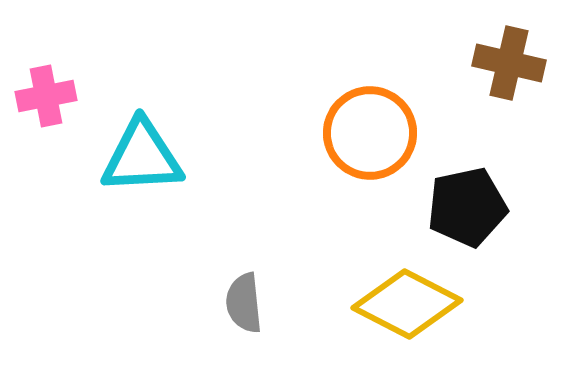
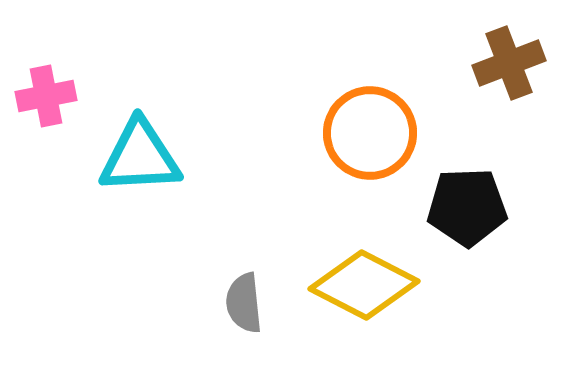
brown cross: rotated 34 degrees counterclockwise
cyan triangle: moved 2 px left
black pentagon: rotated 10 degrees clockwise
yellow diamond: moved 43 px left, 19 px up
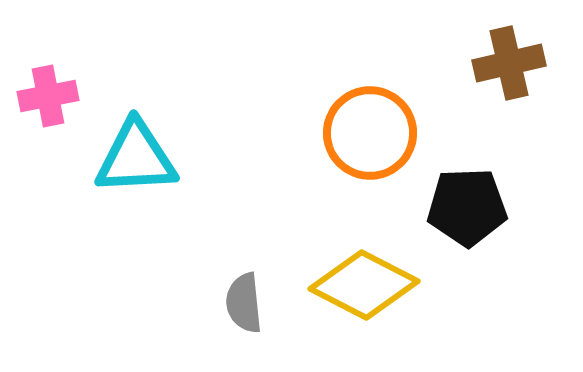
brown cross: rotated 8 degrees clockwise
pink cross: moved 2 px right
cyan triangle: moved 4 px left, 1 px down
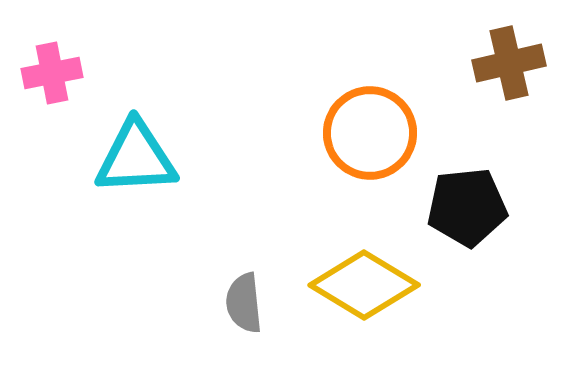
pink cross: moved 4 px right, 23 px up
black pentagon: rotated 4 degrees counterclockwise
yellow diamond: rotated 4 degrees clockwise
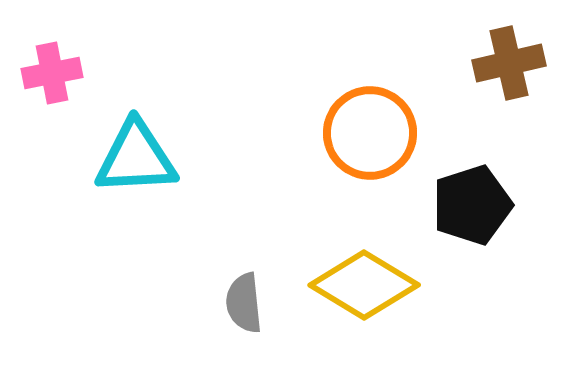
black pentagon: moved 5 px right, 2 px up; rotated 12 degrees counterclockwise
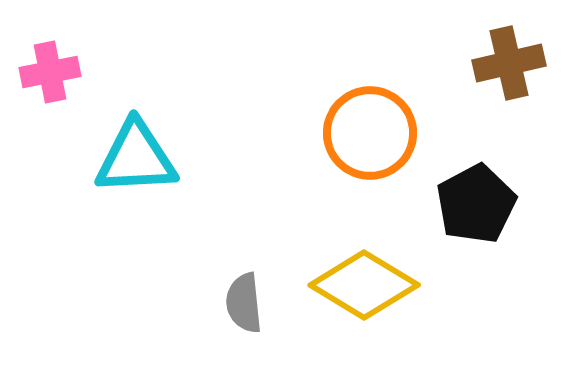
pink cross: moved 2 px left, 1 px up
black pentagon: moved 4 px right, 1 px up; rotated 10 degrees counterclockwise
